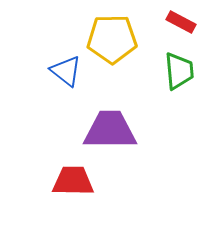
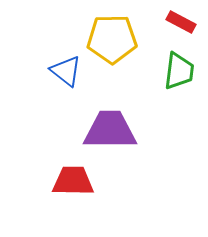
green trapezoid: rotated 12 degrees clockwise
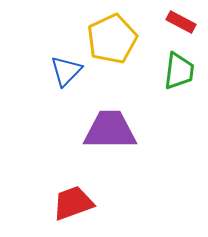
yellow pentagon: rotated 24 degrees counterclockwise
blue triangle: rotated 36 degrees clockwise
red trapezoid: moved 22 px down; rotated 21 degrees counterclockwise
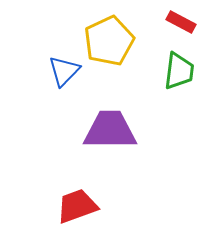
yellow pentagon: moved 3 px left, 2 px down
blue triangle: moved 2 px left
red trapezoid: moved 4 px right, 3 px down
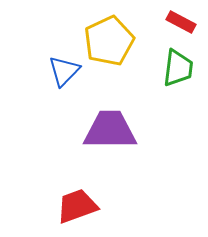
green trapezoid: moved 1 px left, 3 px up
